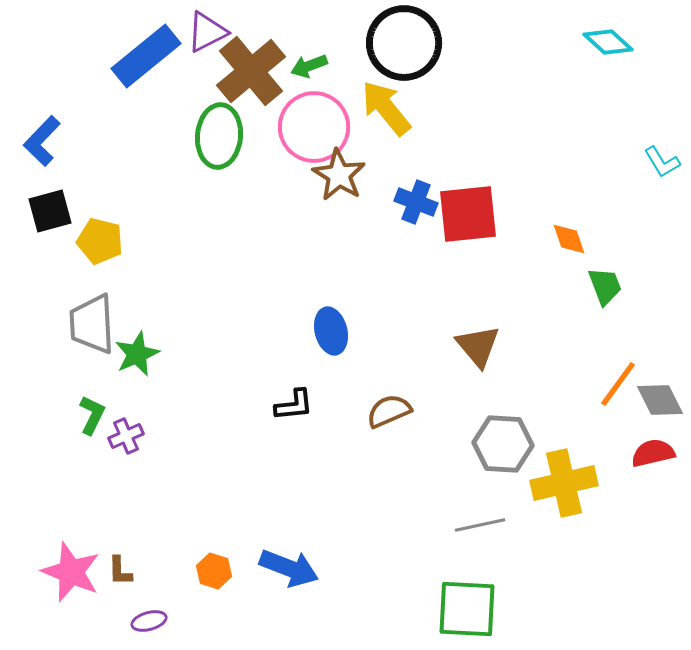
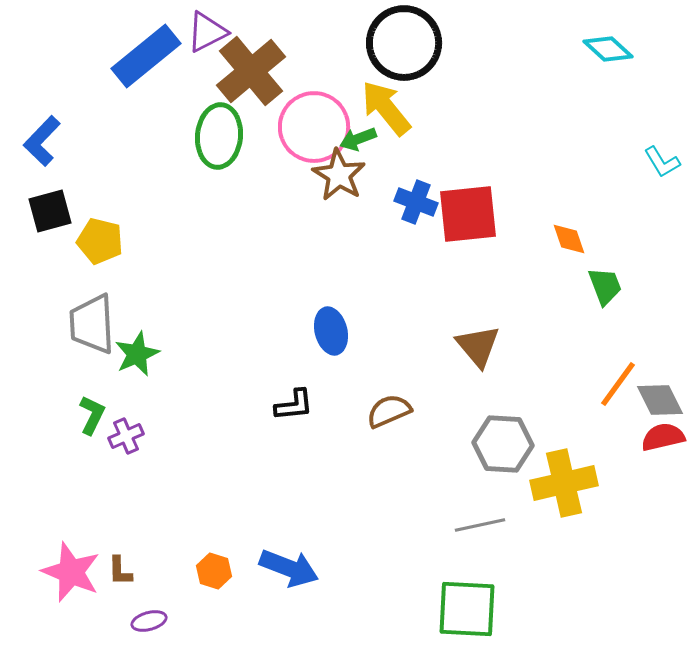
cyan diamond: moved 7 px down
green arrow: moved 49 px right, 73 px down
red semicircle: moved 10 px right, 16 px up
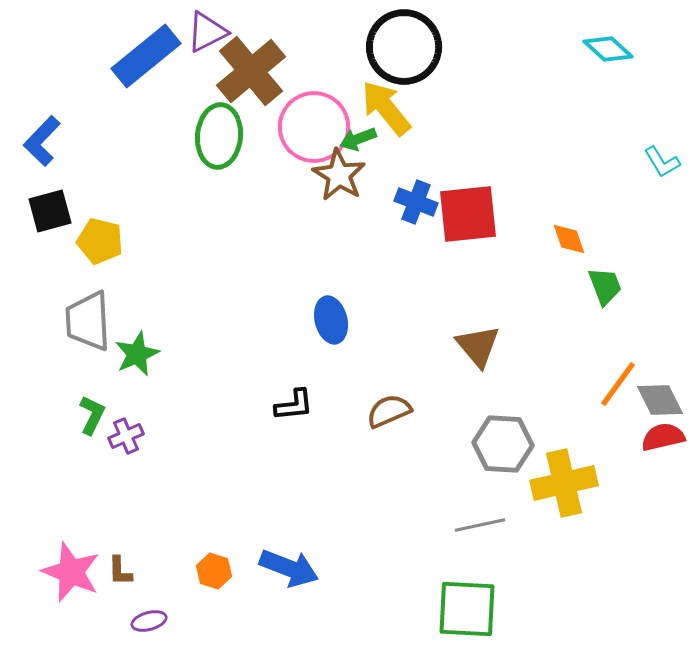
black circle: moved 4 px down
gray trapezoid: moved 4 px left, 3 px up
blue ellipse: moved 11 px up
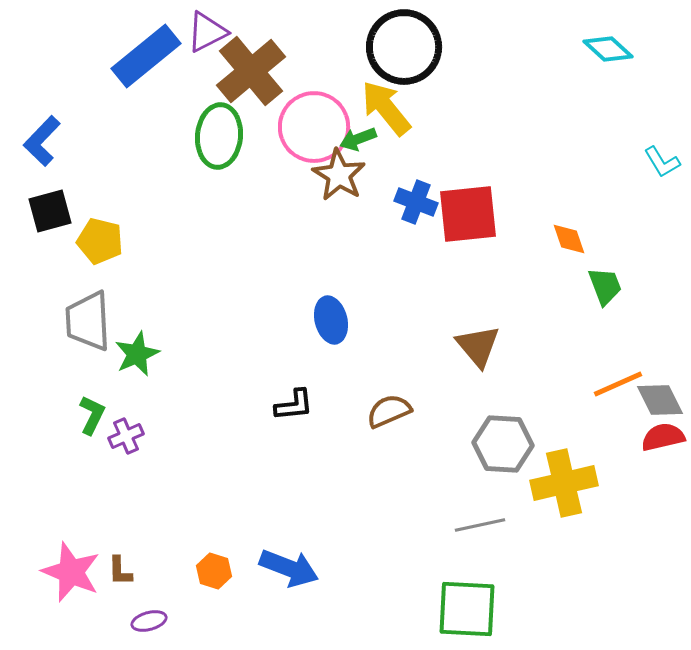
orange line: rotated 30 degrees clockwise
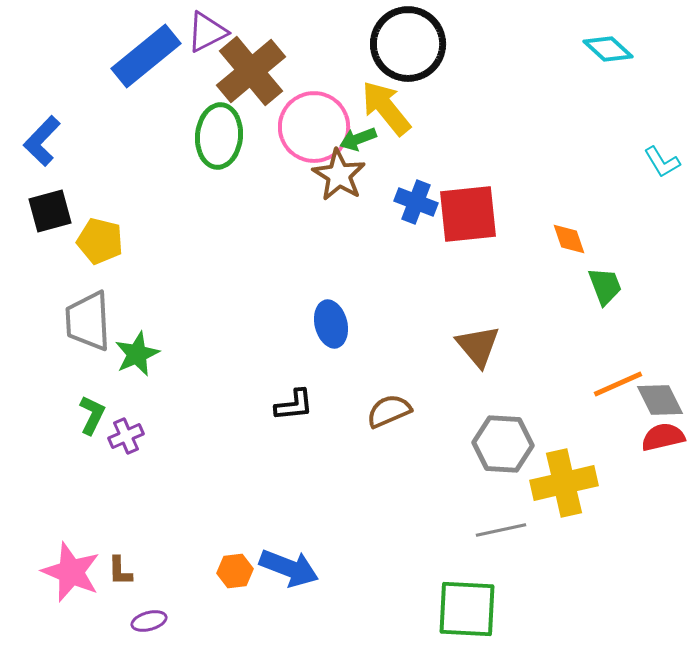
black circle: moved 4 px right, 3 px up
blue ellipse: moved 4 px down
gray line: moved 21 px right, 5 px down
orange hexagon: moved 21 px right; rotated 24 degrees counterclockwise
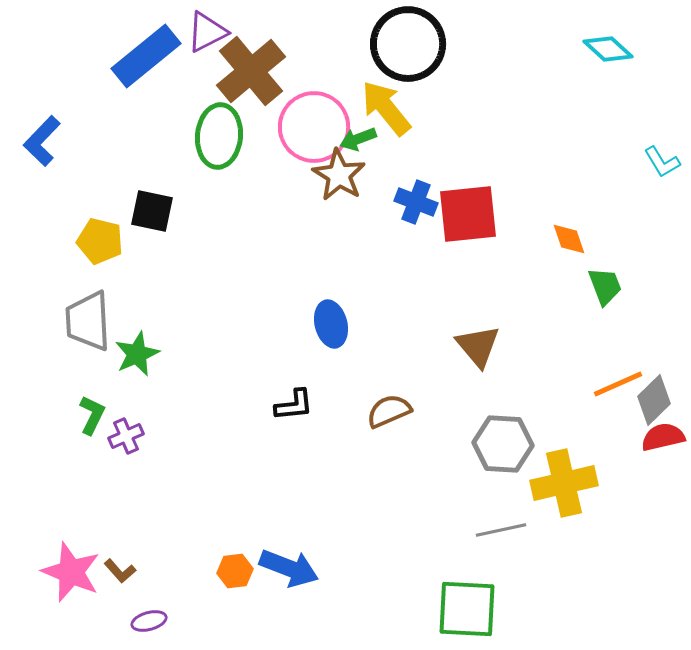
black square: moved 102 px right; rotated 27 degrees clockwise
gray diamond: moved 6 px left; rotated 72 degrees clockwise
brown L-shape: rotated 40 degrees counterclockwise
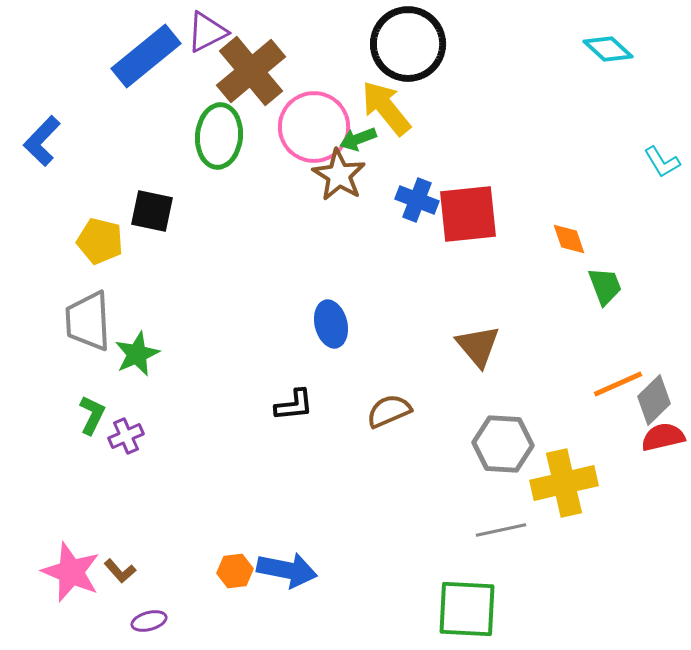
blue cross: moved 1 px right, 2 px up
blue arrow: moved 2 px left, 2 px down; rotated 10 degrees counterclockwise
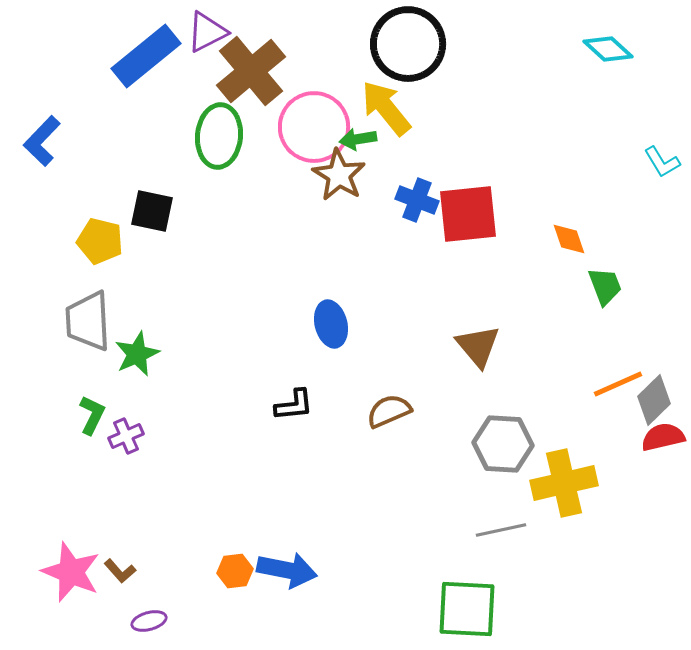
green arrow: rotated 12 degrees clockwise
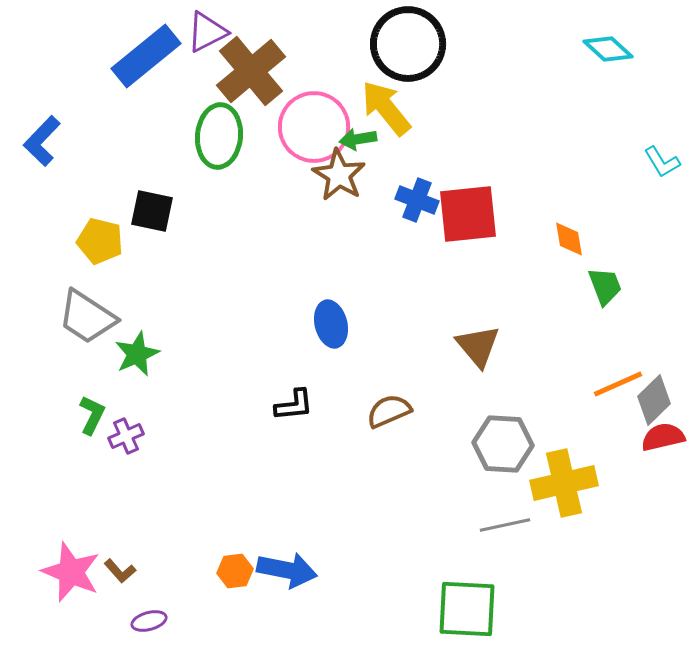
orange diamond: rotated 9 degrees clockwise
gray trapezoid: moved 1 px left, 4 px up; rotated 54 degrees counterclockwise
gray line: moved 4 px right, 5 px up
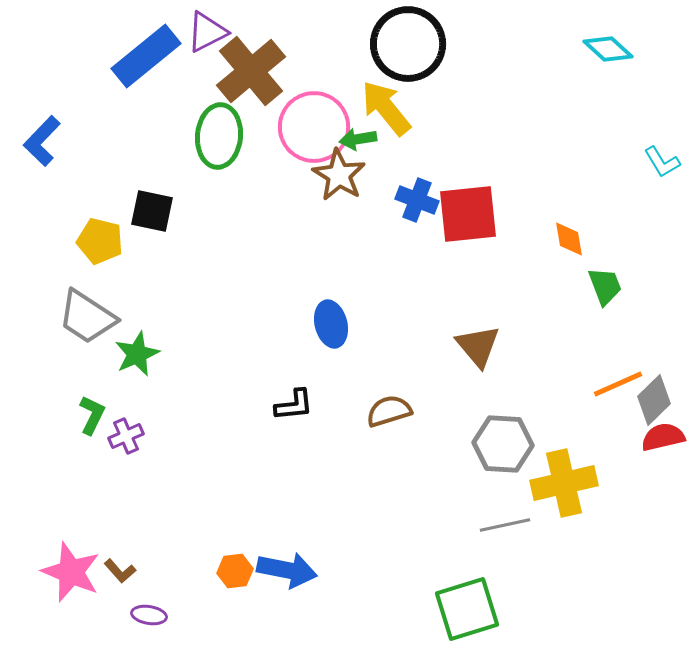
brown semicircle: rotated 6 degrees clockwise
green square: rotated 20 degrees counterclockwise
purple ellipse: moved 6 px up; rotated 24 degrees clockwise
